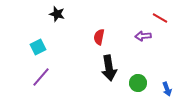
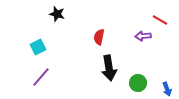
red line: moved 2 px down
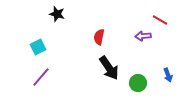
black arrow: rotated 25 degrees counterclockwise
blue arrow: moved 1 px right, 14 px up
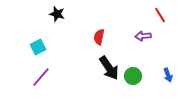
red line: moved 5 px up; rotated 28 degrees clockwise
green circle: moved 5 px left, 7 px up
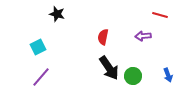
red line: rotated 42 degrees counterclockwise
red semicircle: moved 4 px right
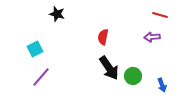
purple arrow: moved 9 px right, 1 px down
cyan square: moved 3 px left, 2 px down
blue arrow: moved 6 px left, 10 px down
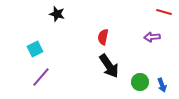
red line: moved 4 px right, 3 px up
black arrow: moved 2 px up
green circle: moved 7 px right, 6 px down
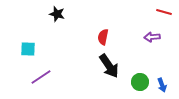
cyan square: moved 7 px left; rotated 28 degrees clockwise
purple line: rotated 15 degrees clockwise
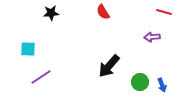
black star: moved 6 px left, 1 px up; rotated 21 degrees counterclockwise
red semicircle: moved 25 px up; rotated 42 degrees counterclockwise
black arrow: rotated 75 degrees clockwise
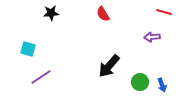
red semicircle: moved 2 px down
cyan square: rotated 14 degrees clockwise
